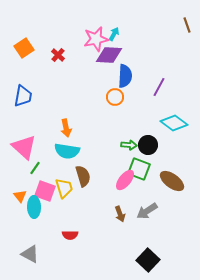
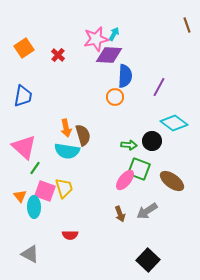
black circle: moved 4 px right, 4 px up
brown semicircle: moved 41 px up
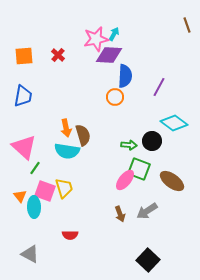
orange square: moved 8 px down; rotated 30 degrees clockwise
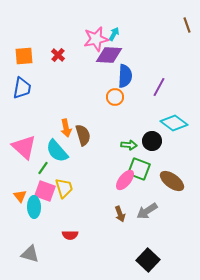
blue trapezoid: moved 1 px left, 8 px up
cyan semicircle: moved 10 px left; rotated 40 degrees clockwise
green line: moved 8 px right
gray triangle: rotated 12 degrees counterclockwise
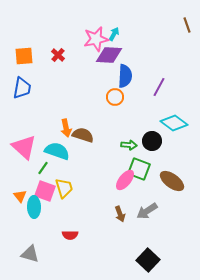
brown semicircle: rotated 55 degrees counterclockwise
cyan semicircle: rotated 150 degrees clockwise
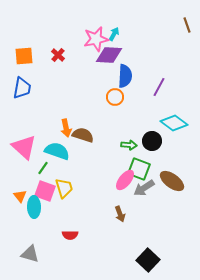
gray arrow: moved 3 px left, 23 px up
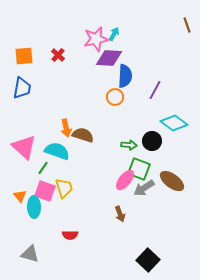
purple diamond: moved 3 px down
purple line: moved 4 px left, 3 px down
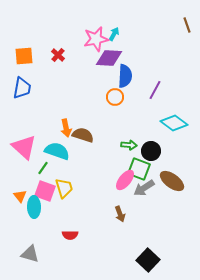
black circle: moved 1 px left, 10 px down
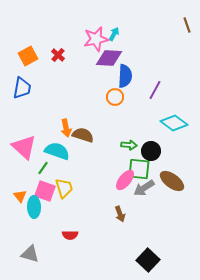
orange square: moved 4 px right; rotated 24 degrees counterclockwise
green square: rotated 15 degrees counterclockwise
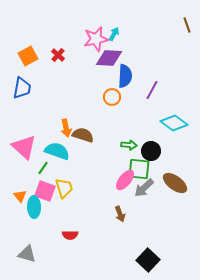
purple line: moved 3 px left
orange circle: moved 3 px left
brown ellipse: moved 3 px right, 2 px down
gray arrow: rotated 10 degrees counterclockwise
gray triangle: moved 3 px left
